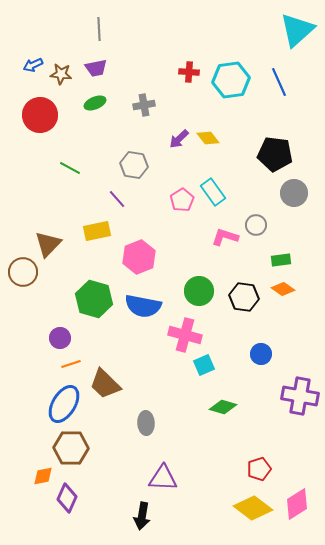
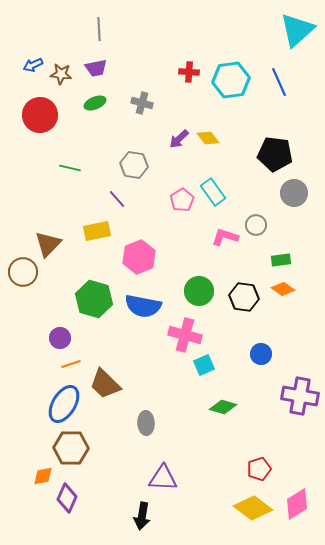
gray cross at (144, 105): moved 2 px left, 2 px up; rotated 25 degrees clockwise
green line at (70, 168): rotated 15 degrees counterclockwise
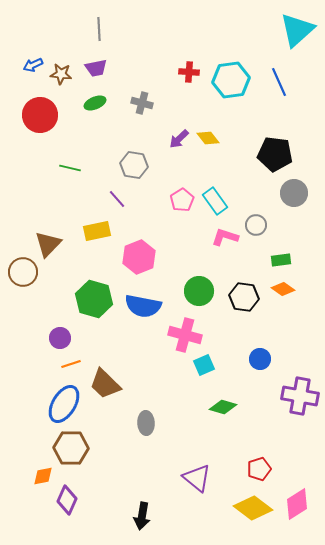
cyan rectangle at (213, 192): moved 2 px right, 9 px down
blue circle at (261, 354): moved 1 px left, 5 px down
purple triangle at (163, 478): moved 34 px right; rotated 36 degrees clockwise
purple diamond at (67, 498): moved 2 px down
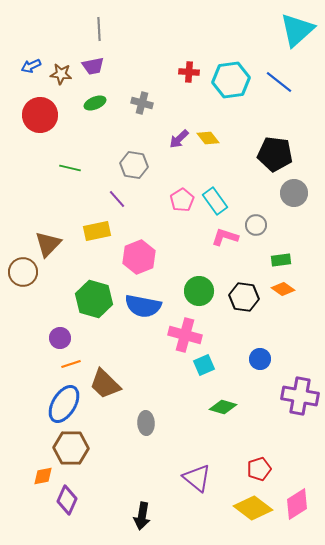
blue arrow at (33, 65): moved 2 px left, 1 px down
purple trapezoid at (96, 68): moved 3 px left, 2 px up
blue line at (279, 82): rotated 28 degrees counterclockwise
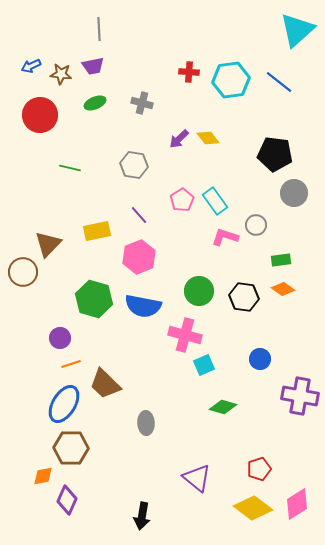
purple line at (117, 199): moved 22 px right, 16 px down
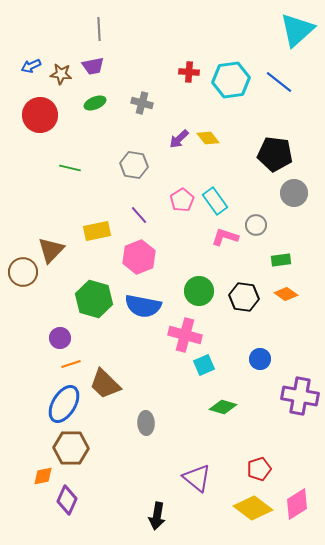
brown triangle at (48, 244): moved 3 px right, 6 px down
orange diamond at (283, 289): moved 3 px right, 5 px down
black arrow at (142, 516): moved 15 px right
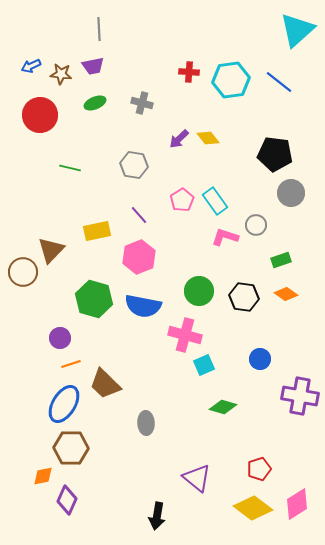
gray circle at (294, 193): moved 3 px left
green rectangle at (281, 260): rotated 12 degrees counterclockwise
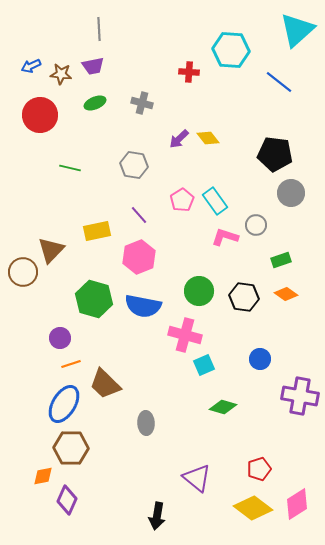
cyan hexagon at (231, 80): moved 30 px up; rotated 12 degrees clockwise
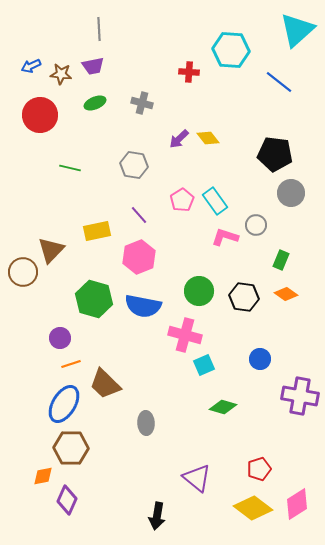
green rectangle at (281, 260): rotated 48 degrees counterclockwise
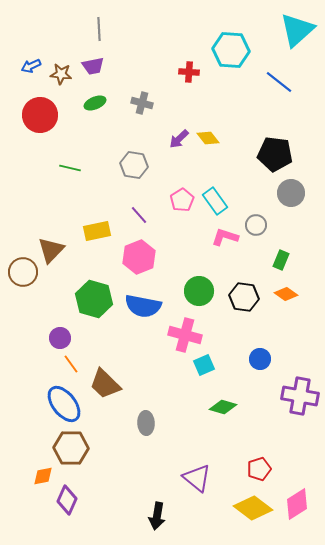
orange line at (71, 364): rotated 72 degrees clockwise
blue ellipse at (64, 404): rotated 69 degrees counterclockwise
